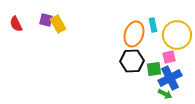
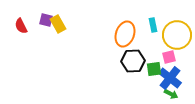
red semicircle: moved 5 px right, 2 px down
orange ellipse: moved 9 px left
black hexagon: moved 1 px right
blue cross: rotated 25 degrees counterclockwise
green arrow: moved 6 px right
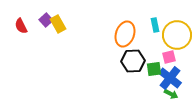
purple square: rotated 32 degrees clockwise
cyan rectangle: moved 2 px right
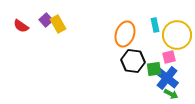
red semicircle: rotated 28 degrees counterclockwise
black hexagon: rotated 10 degrees clockwise
blue cross: moved 3 px left
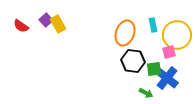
cyan rectangle: moved 2 px left
orange ellipse: moved 1 px up
pink square: moved 5 px up
green arrow: moved 25 px left, 1 px up
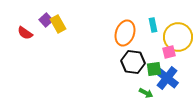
red semicircle: moved 4 px right, 7 px down
yellow circle: moved 1 px right, 2 px down
black hexagon: moved 1 px down
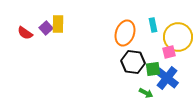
purple square: moved 8 px down
yellow rectangle: rotated 30 degrees clockwise
green square: moved 1 px left
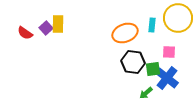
cyan rectangle: moved 1 px left; rotated 16 degrees clockwise
orange ellipse: rotated 50 degrees clockwise
yellow circle: moved 19 px up
pink square: rotated 16 degrees clockwise
green arrow: rotated 112 degrees clockwise
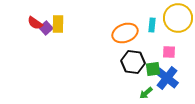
red semicircle: moved 10 px right, 10 px up
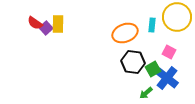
yellow circle: moved 1 px left, 1 px up
pink square: rotated 24 degrees clockwise
green square: rotated 21 degrees counterclockwise
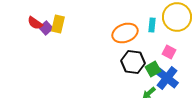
yellow rectangle: rotated 12 degrees clockwise
green arrow: moved 3 px right
